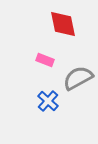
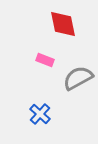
blue cross: moved 8 px left, 13 px down
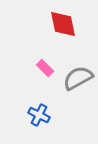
pink rectangle: moved 8 px down; rotated 24 degrees clockwise
blue cross: moved 1 px left, 1 px down; rotated 15 degrees counterclockwise
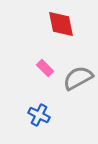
red diamond: moved 2 px left
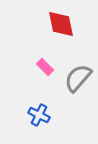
pink rectangle: moved 1 px up
gray semicircle: rotated 20 degrees counterclockwise
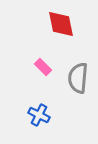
pink rectangle: moved 2 px left
gray semicircle: rotated 36 degrees counterclockwise
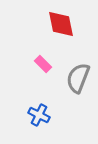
pink rectangle: moved 3 px up
gray semicircle: rotated 16 degrees clockwise
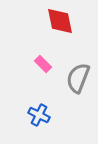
red diamond: moved 1 px left, 3 px up
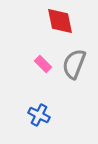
gray semicircle: moved 4 px left, 14 px up
